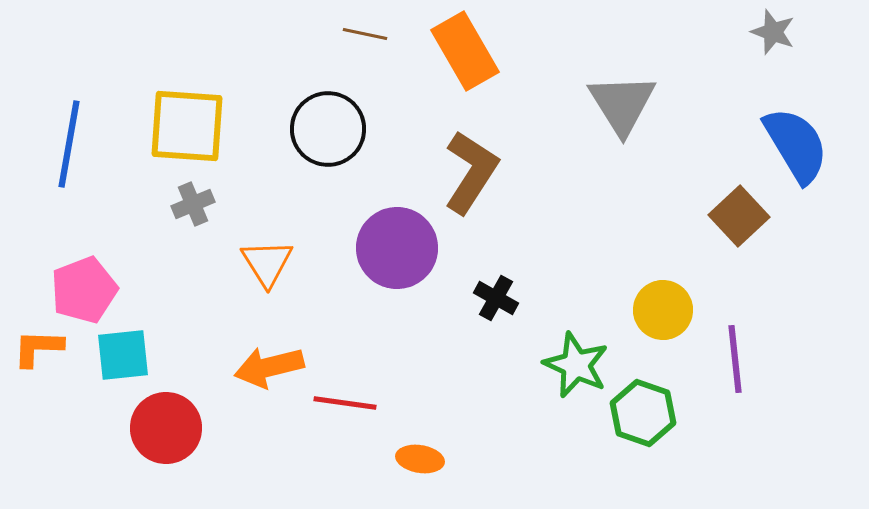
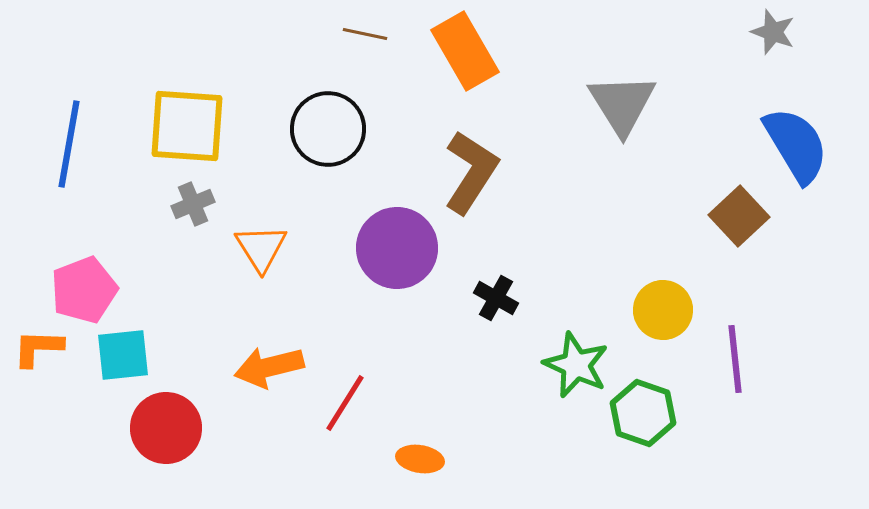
orange triangle: moved 6 px left, 15 px up
red line: rotated 66 degrees counterclockwise
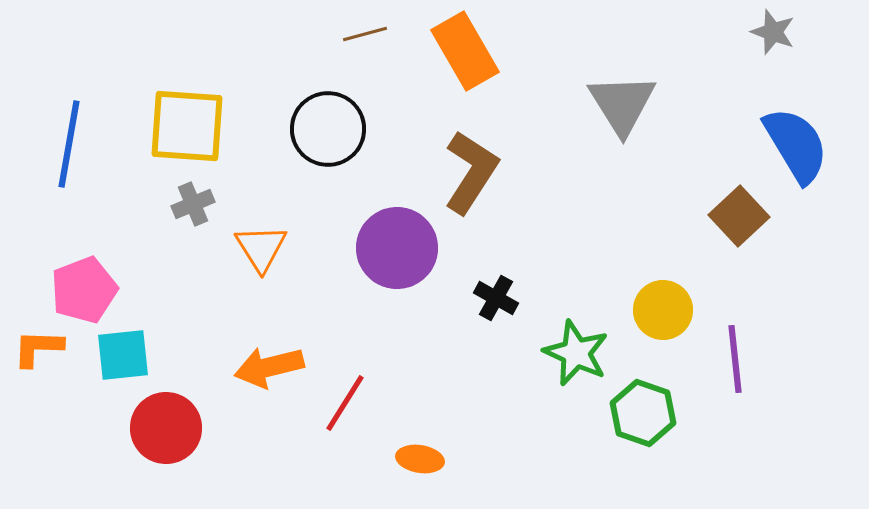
brown line: rotated 27 degrees counterclockwise
green star: moved 12 px up
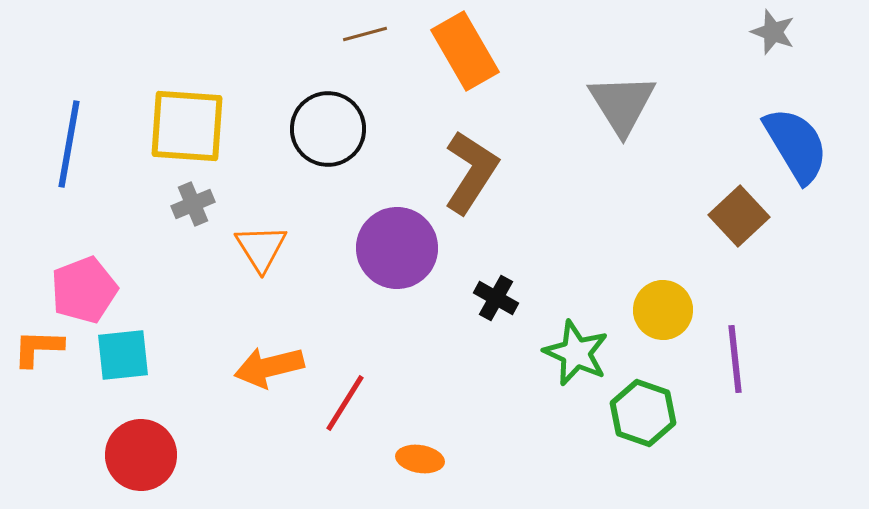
red circle: moved 25 px left, 27 px down
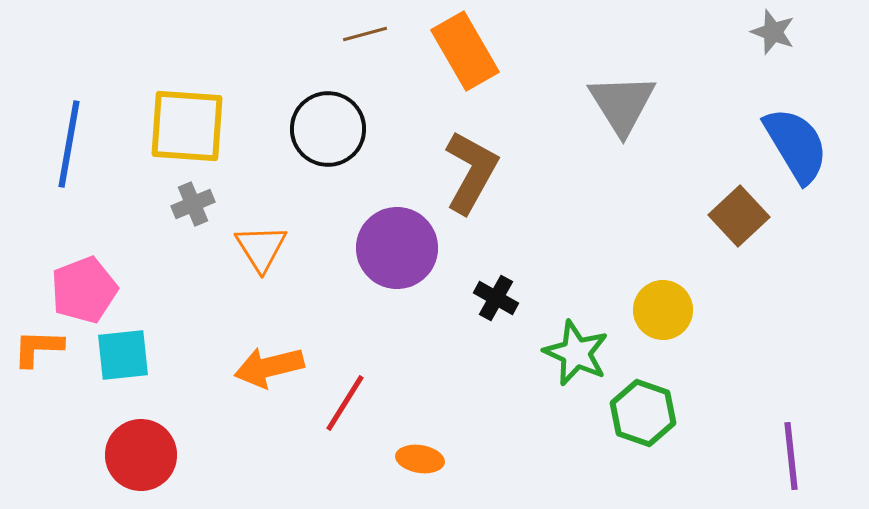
brown L-shape: rotated 4 degrees counterclockwise
purple line: moved 56 px right, 97 px down
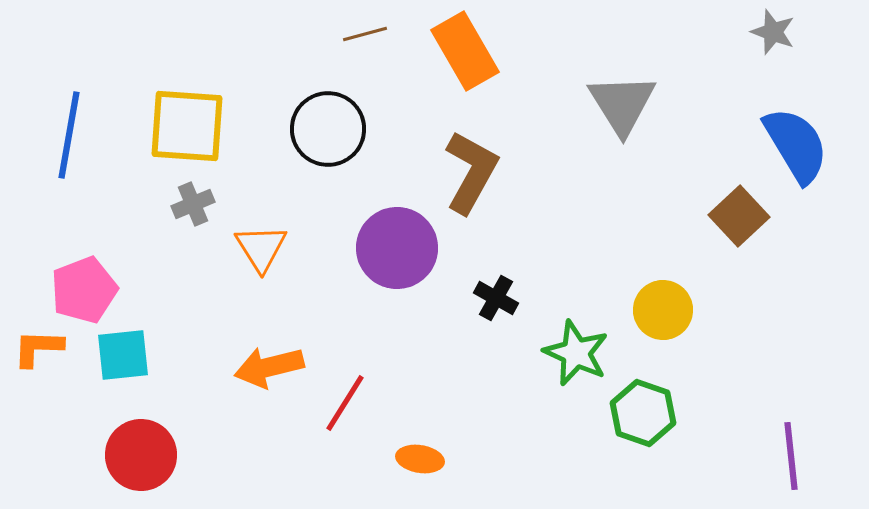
blue line: moved 9 px up
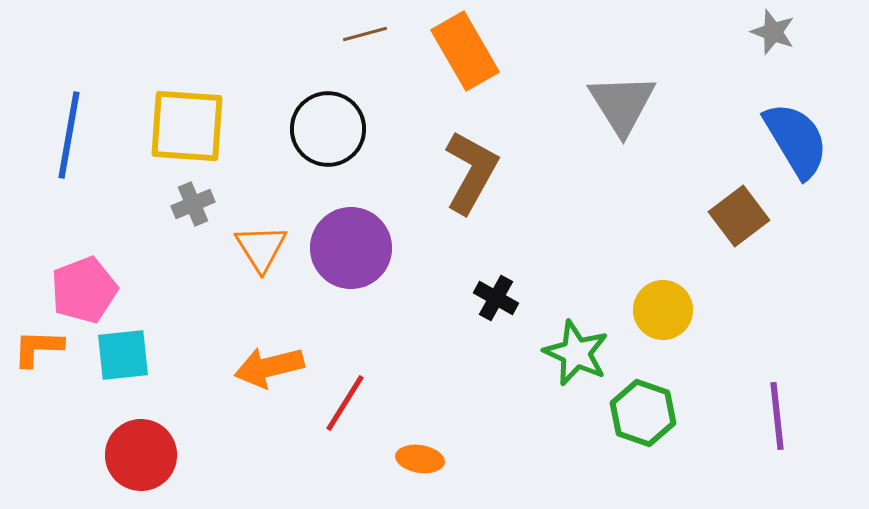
blue semicircle: moved 5 px up
brown square: rotated 6 degrees clockwise
purple circle: moved 46 px left
purple line: moved 14 px left, 40 px up
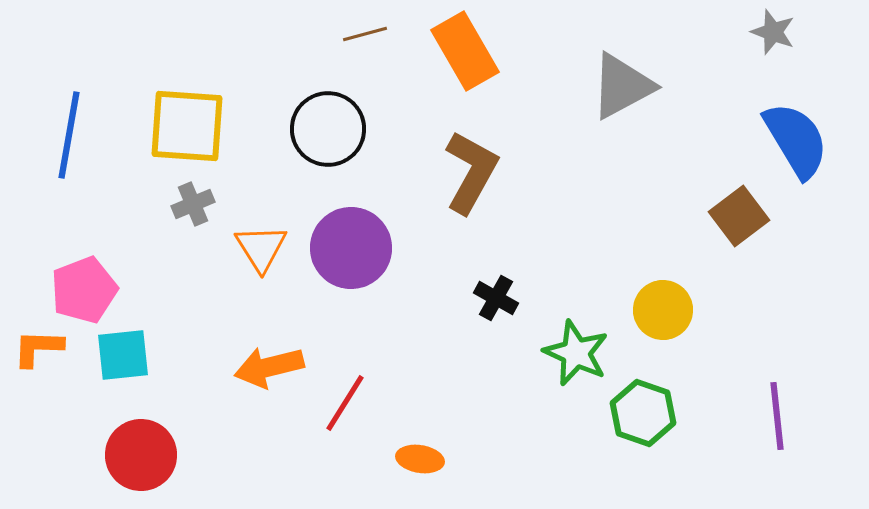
gray triangle: moved 18 px up; rotated 34 degrees clockwise
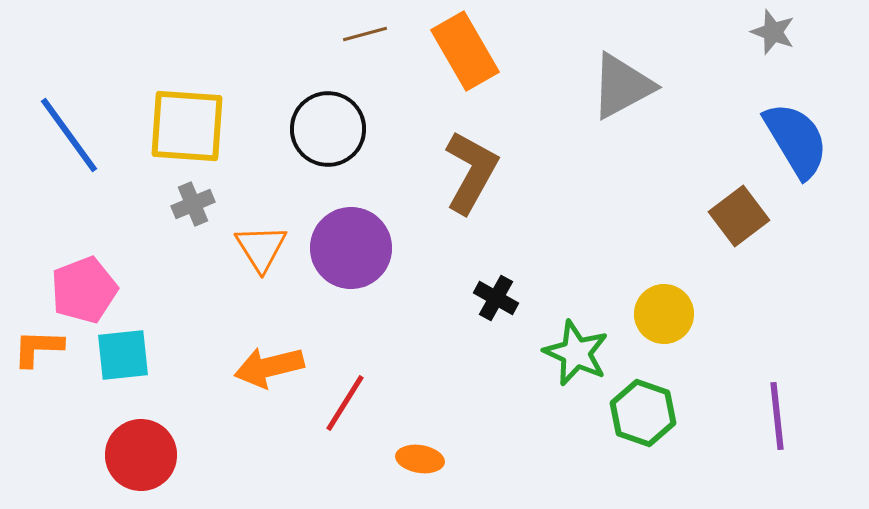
blue line: rotated 46 degrees counterclockwise
yellow circle: moved 1 px right, 4 px down
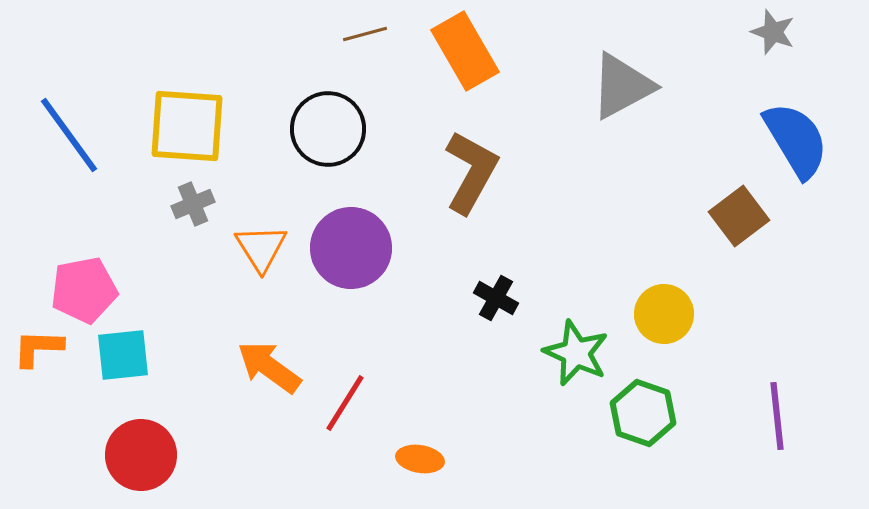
pink pentagon: rotated 10 degrees clockwise
orange arrow: rotated 50 degrees clockwise
